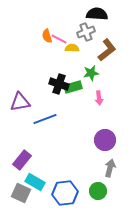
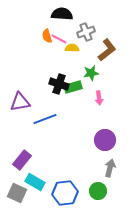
black semicircle: moved 35 px left
gray square: moved 4 px left
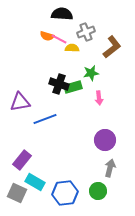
orange semicircle: rotated 56 degrees counterclockwise
brown L-shape: moved 5 px right, 3 px up
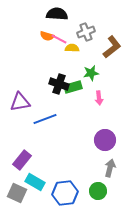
black semicircle: moved 5 px left
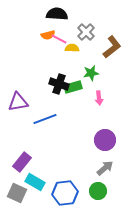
gray cross: rotated 24 degrees counterclockwise
orange semicircle: moved 1 px right, 1 px up; rotated 32 degrees counterclockwise
purple triangle: moved 2 px left
purple rectangle: moved 2 px down
gray arrow: moved 5 px left; rotated 36 degrees clockwise
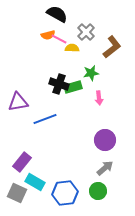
black semicircle: rotated 25 degrees clockwise
